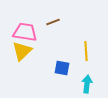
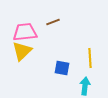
pink trapezoid: rotated 15 degrees counterclockwise
yellow line: moved 4 px right, 7 px down
cyan arrow: moved 2 px left, 2 px down
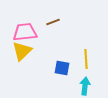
yellow line: moved 4 px left, 1 px down
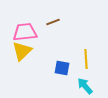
cyan arrow: rotated 48 degrees counterclockwise
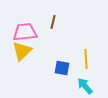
brown line: rotated 56 degrees counterclockwise
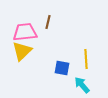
brown line: moved 5 px left
cyan arrow: moved 3 px left, 1 px up
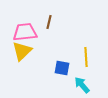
brown line: moved 1 px right
yellow line: moved 2 px up
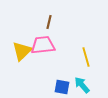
pink trapezoid: moved 18 px right, 13 px down
yellow line: rotated 12 degrees counterclockwise
blue square: moved 19 px down
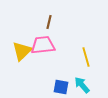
blue square: moved 1 px left
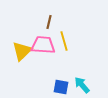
pink trapezoid: rotated 10 degrees clockwise
yellow line: moved 22 px left, 16 px up
